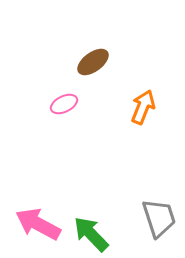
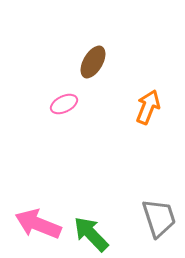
brown ellipse: rotated 24 degrees counterclockwise
orange arrow: moved 5 px right
pink arrow: rotated 6 degrees counterclockwise
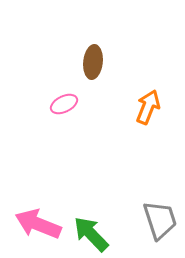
brown ellipse: rotated 24 degrees counterclockwise
gray trapezoid: moved 1 px right, 2 px down
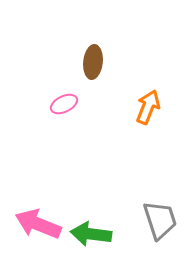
green arrow: rotated 39 degrees counterclockwise
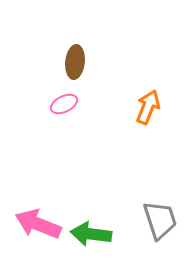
brown ellipse: moved 18 px left
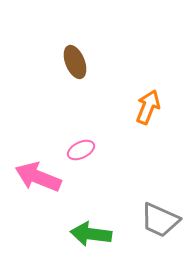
brown ellipse: rotated 28 degrees counterclockwise
pink ellipse: moved 17 px right, 46 px down
gray trapezoid: rotated 132 degrees clockwise
pink arrow: moved 47 px up
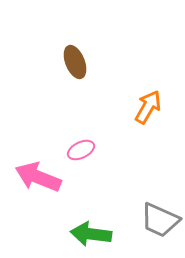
orange arrow: rotated 8 degrees clockwise
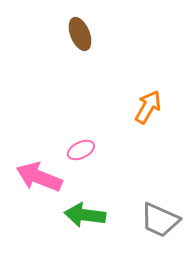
brown ellipse: moved 5 px right, 28 px up
pink arrow: moved 1 px right
green arrow: moved 6 px left, 19 px up
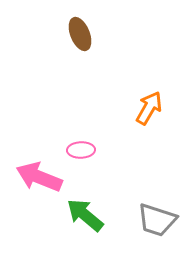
orange arrow: moved 1 px right, 1 px down
pink ellipse: rotated 24 degrees clockwise
green arrow: rotated 33 degrees clockwise
gray trapezoid: moved 3 px left; rotated 6 degrees counterclockwise
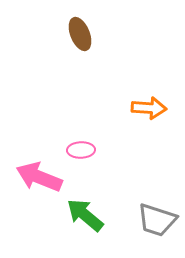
orange arrow: rotated 64 degrees clockwise
